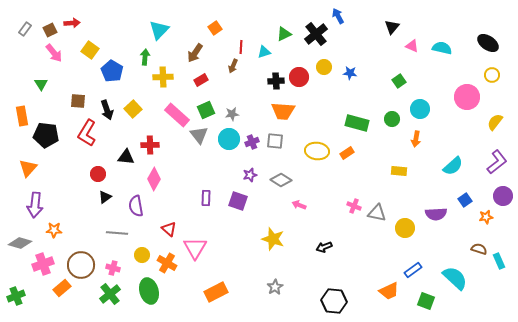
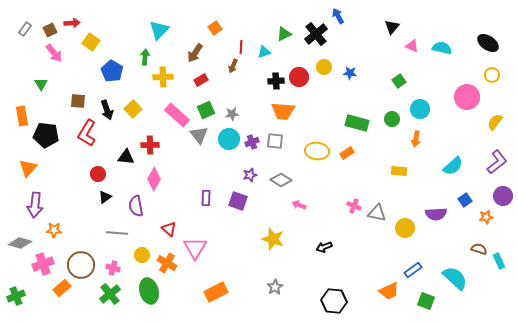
yellow square at (90, 50): moved 1 px right, 8 px up
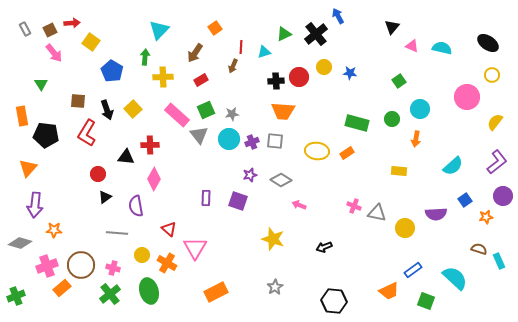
gray rectangle at (25, 29): rotated 64 degrees counterclockwise
pink cross at (43, 264): moved 4 px right, 2 px down
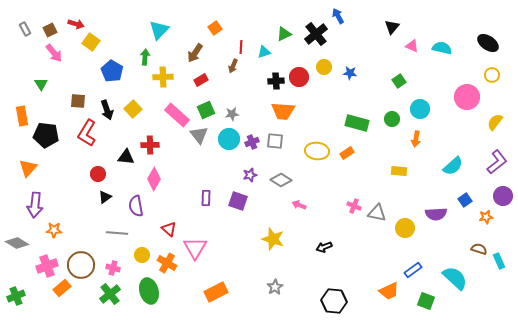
red arrow at (72, 23): moved 4 px right, 1 px down; rotated 21 degrees clockwise
gray diamond at (20, 243): moved 3 px left; rotated 15 degrees clockwise
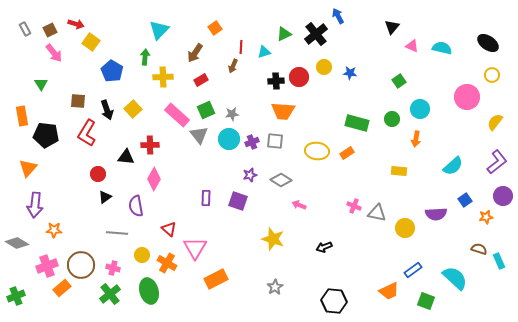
orange rectangle at (216, 292): moved 13 px up
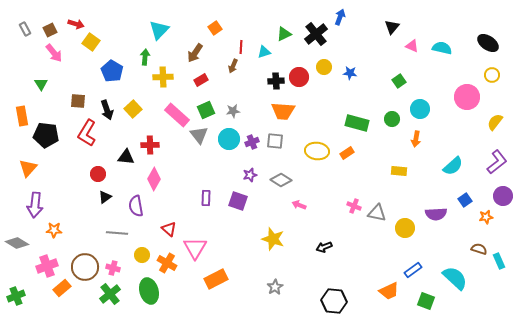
blue arrow at (338, 16): moved 2 px right, 1 px down; rotated 49 degrees clockwise
gray star at (232, 114): moved 1 px right, 3 px up
brown circle at (81, 265): moved 4 px right, 2 px down
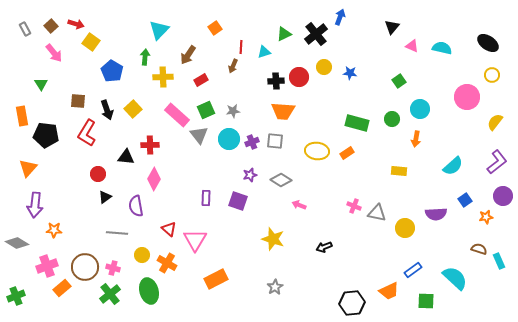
brown square at (50, 30): moved 1 px right, 4 px up; rotated 16 degrees counterclockwise
brown arrow at (195, 53): moved 7 px left, 2 px down
pink triangle at (195, 248): moved 8 px up
black hexagon at (334, 301): moved 18 px right, 2 px down; rotated 10 degrees counterclockwise
green square at (426, 301): rotated 18 degrees counterclockwise
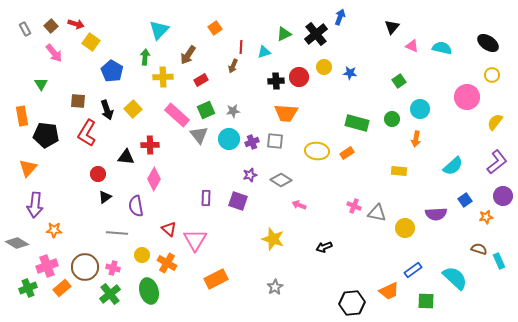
orange trapezoid at (283, 111): moved 3 px right, 2 px down
green cross at (16, 296): moved 12 px right, 8 px up
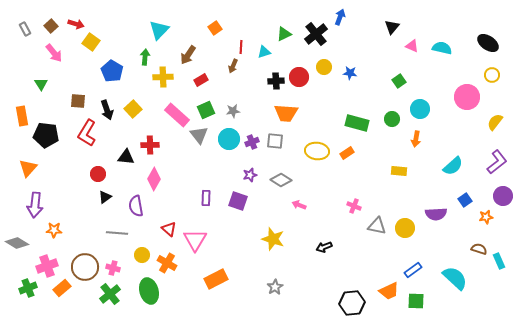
gray triangle at (377, 213): moved 13 px down
green square at (426, 301): moved 10 px left
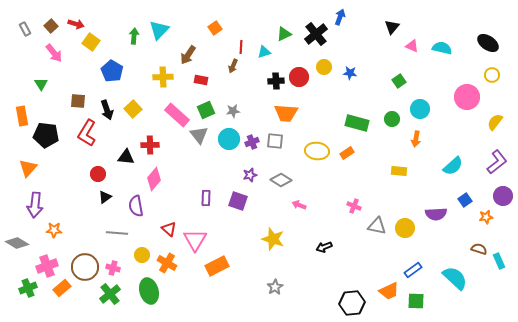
green arrow at (145, 57): moved 11 px left, 21 px up
red rectangle at (201, 80): rotated 40 degrees clockwise
pink diamond at (154, 179): rotated 10 degrees clockwise
orange rectangle at (216, 279): moved 1 px right, 13 px up
